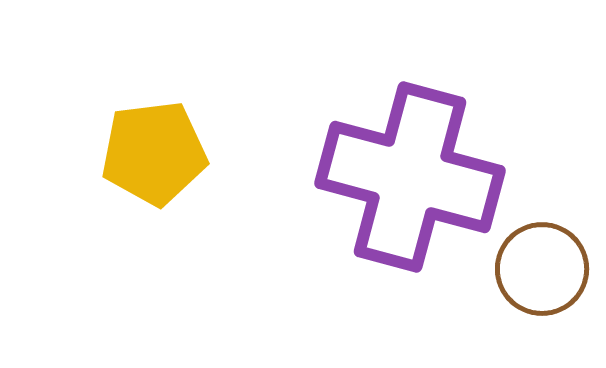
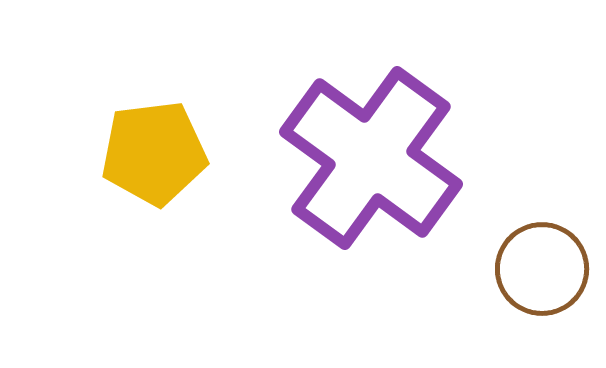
purple cross: moved 39 px left, 19 px up; rotated 21 degrees clockwise
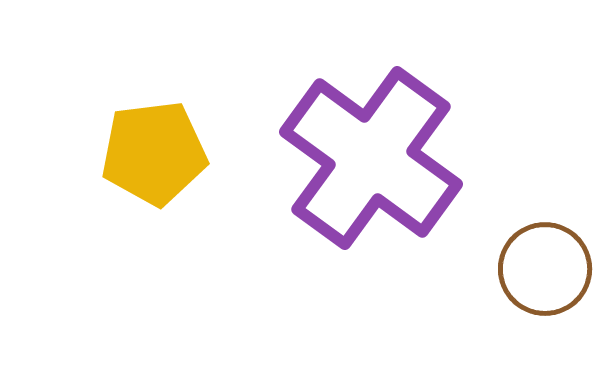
brown circle: moved 3 px right
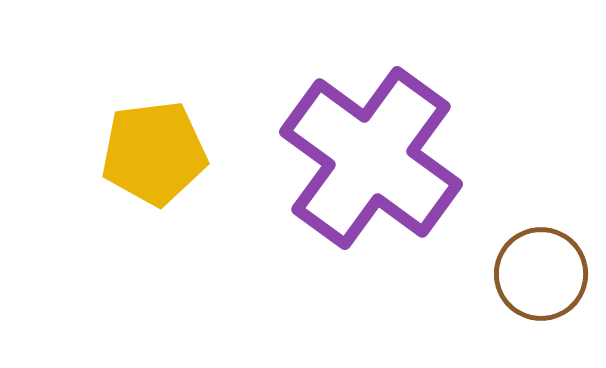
brown circle: moved 4 px left, 5 px down
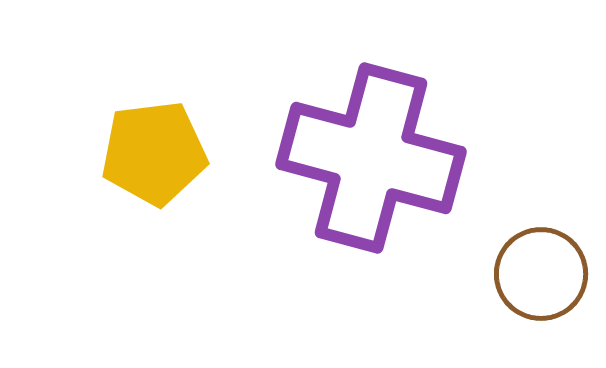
purple cross: rotated 21 degrees counterclockwise
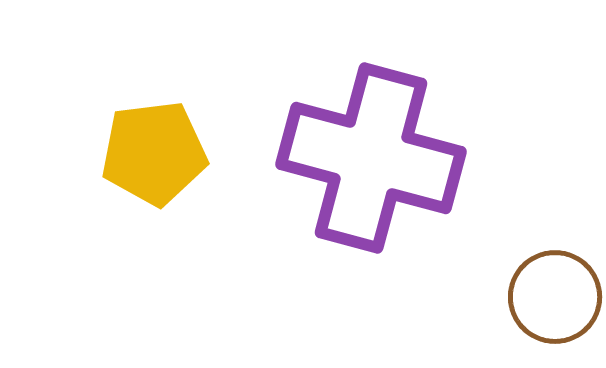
brown circle: moved 14 px right, 23 px down
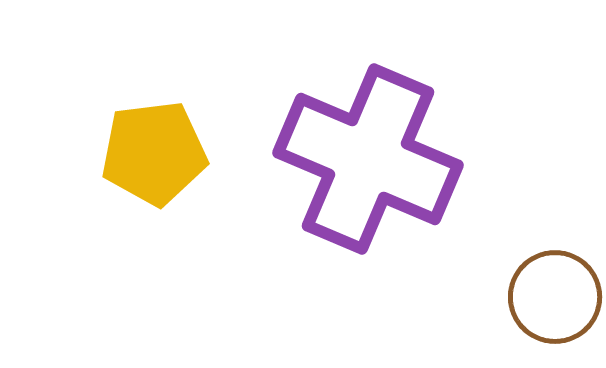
purple cross: moved 3 px left, 1 px down; rotated 8 degrees clockwise
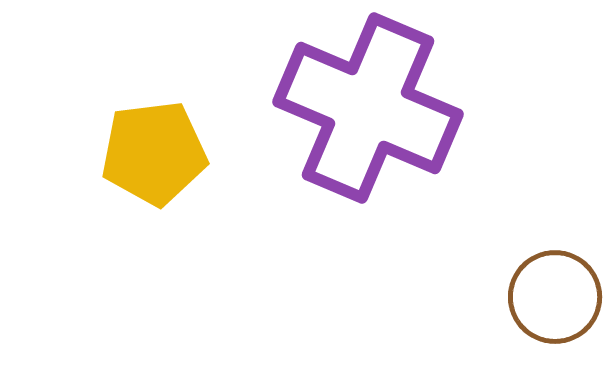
purple cross: moved 51 px up
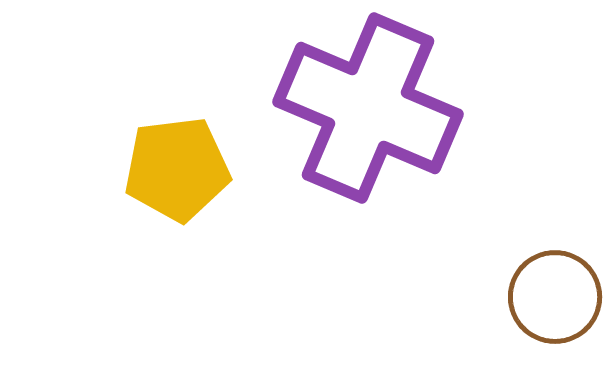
yellow pentagon: moved 23 px right, 16 px down
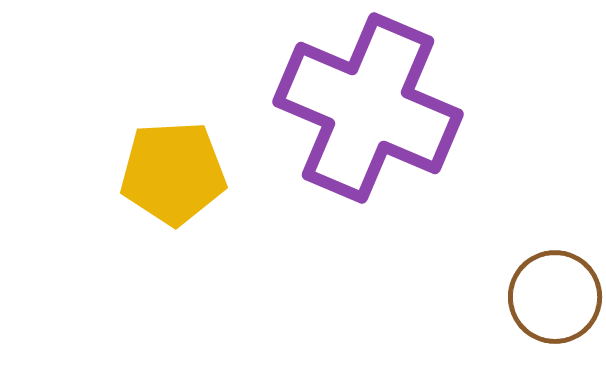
yellow pentagon: moved 4 px left, 4 px down; rotated 4 degrees clockwise
